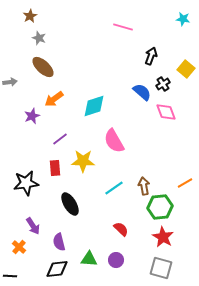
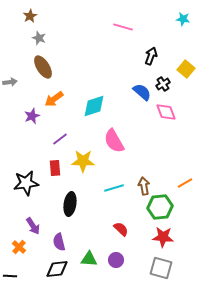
brown ellipse: rotated 15 degrees clockwise
cyan line: rotated 18 degrees clockwise
black ellipse: rotated 40 degrees clockwise
red star: rotated 25 degrees counterclockwise
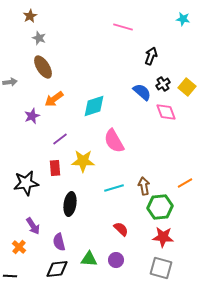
yellow square: moved 1 px right, 18 px down
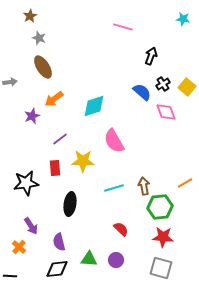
purple arrow: moved 2 px left
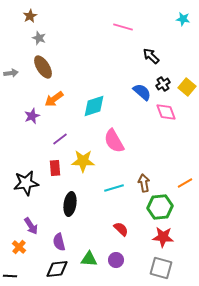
black arrow: rotated 66 degrees counterclockwise
gray arrow: moved 1 px right, 9 px up
brown arrow: moved 3 px up
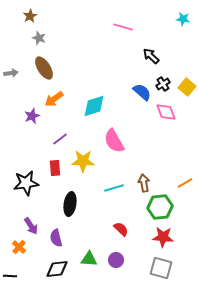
brown ellipse: moved 1 px right, 1 px down
purple semicircle: moved 3 px left, 4 px up
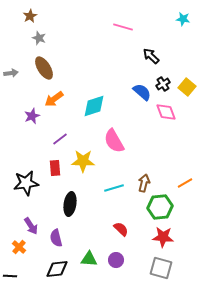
brown arrow: rotated 24 degrees clockwise
